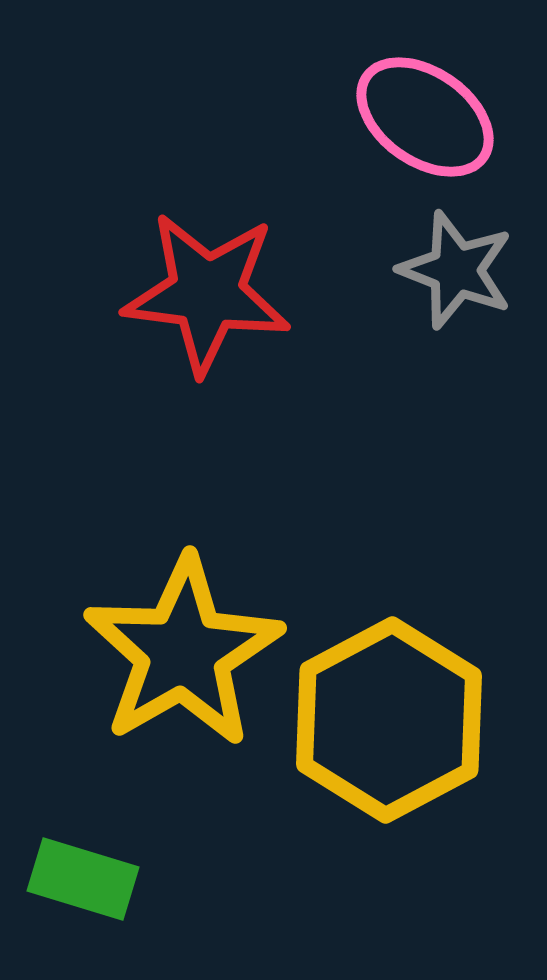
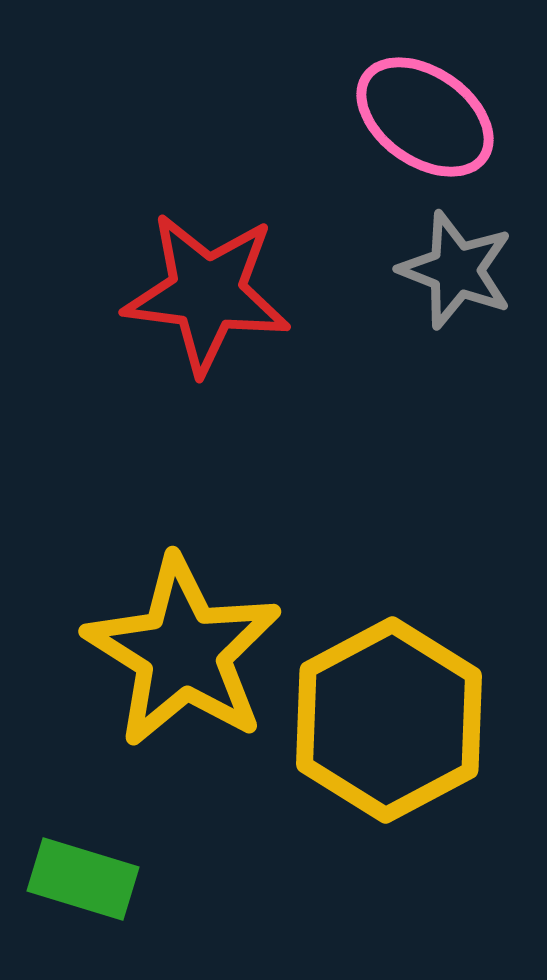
yellow star: rotated 10 degrees counterclockwise
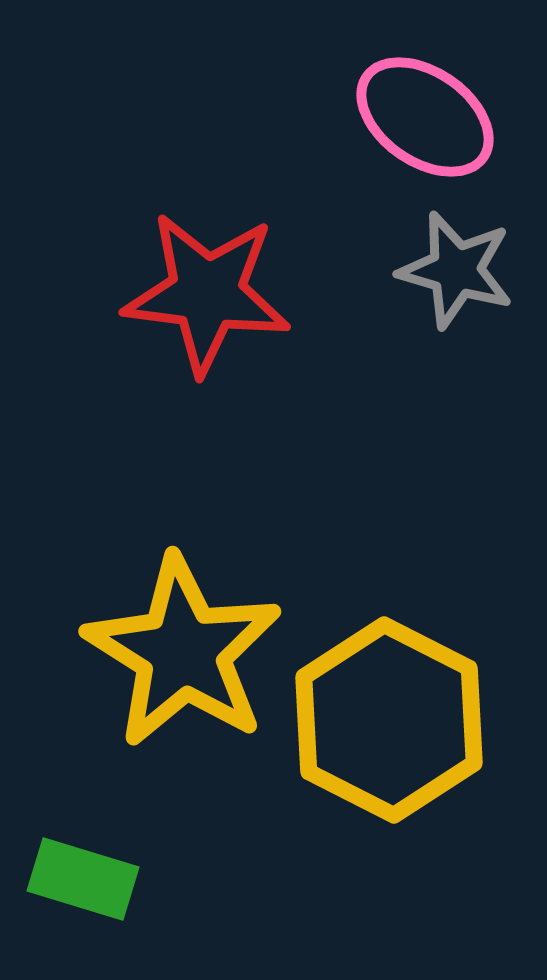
gray star: rotated 5 degrees counterclockwise
yellow hexagon: rotated 5 degrees counterclockwise
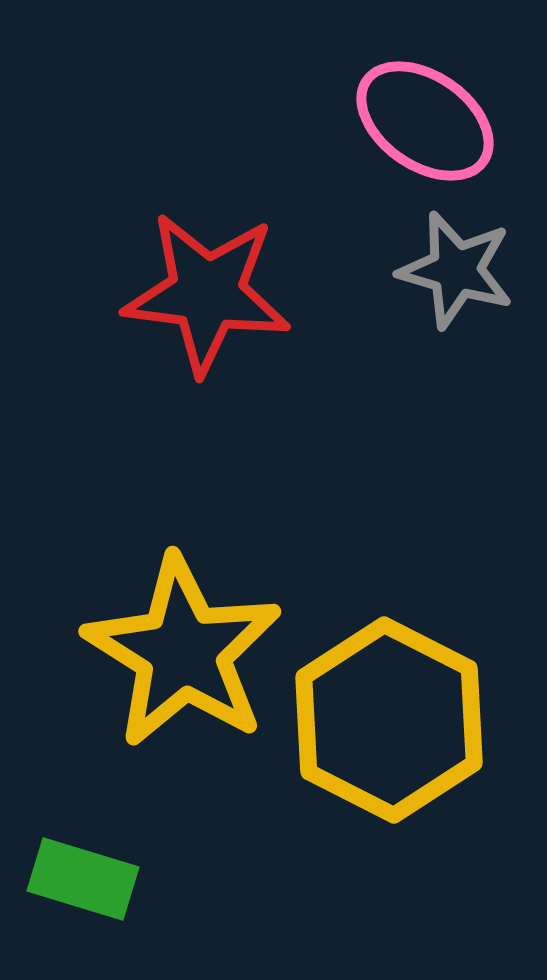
pink ellipse: moved 4 px down
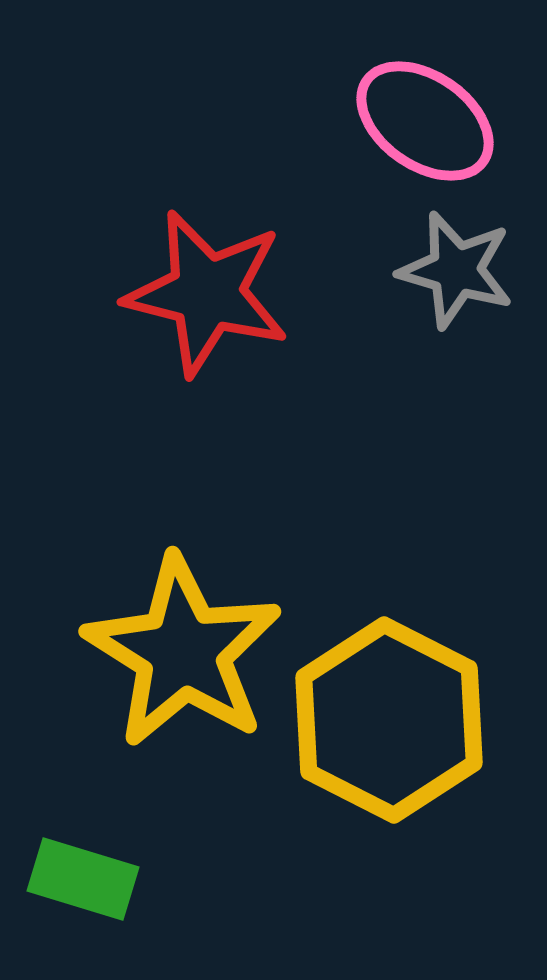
red star: rotated 7 degrees clockwise
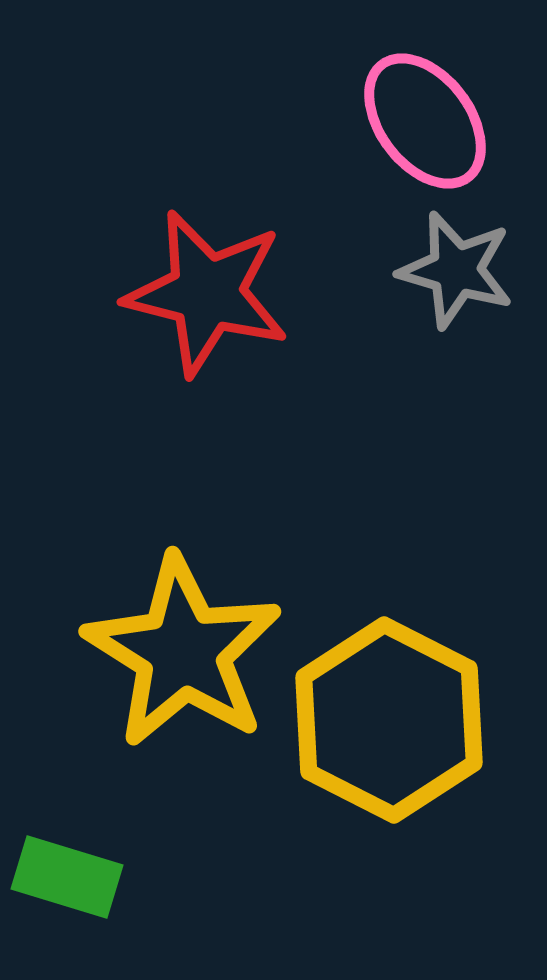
pink ellipse: rotated 18 degrees clockwise
green rectangle: moved 16 px left, 2 px up
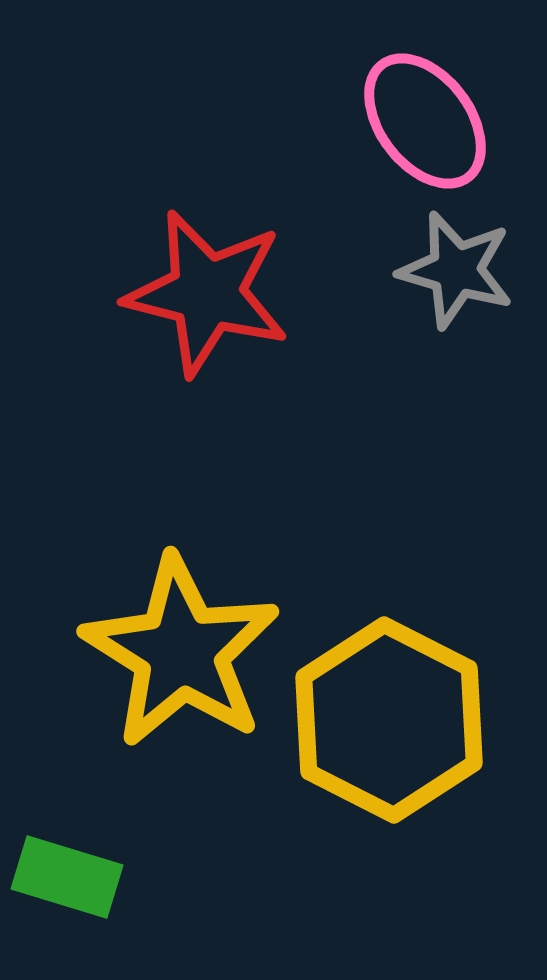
yellow star: moved 2 px left
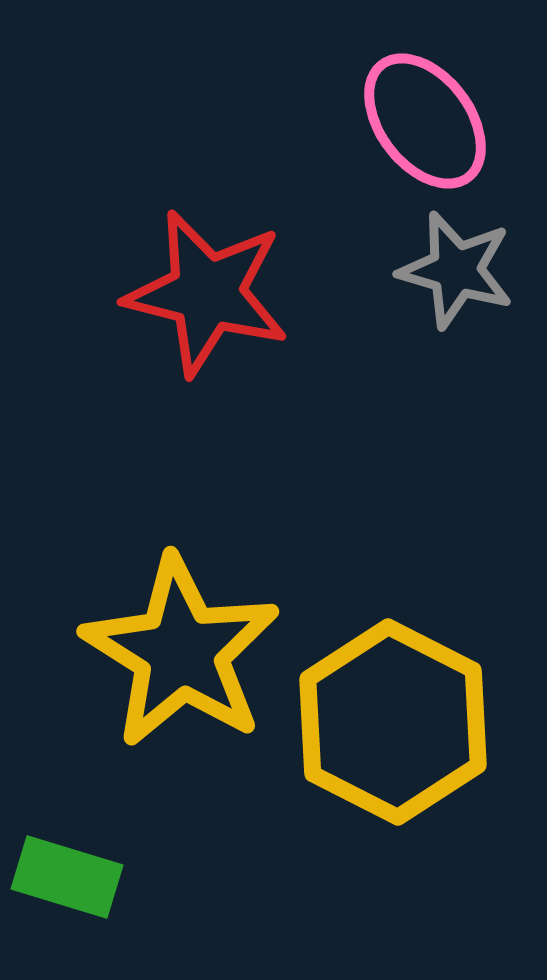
yellow hexagon: moved 4 px right, 2 px down
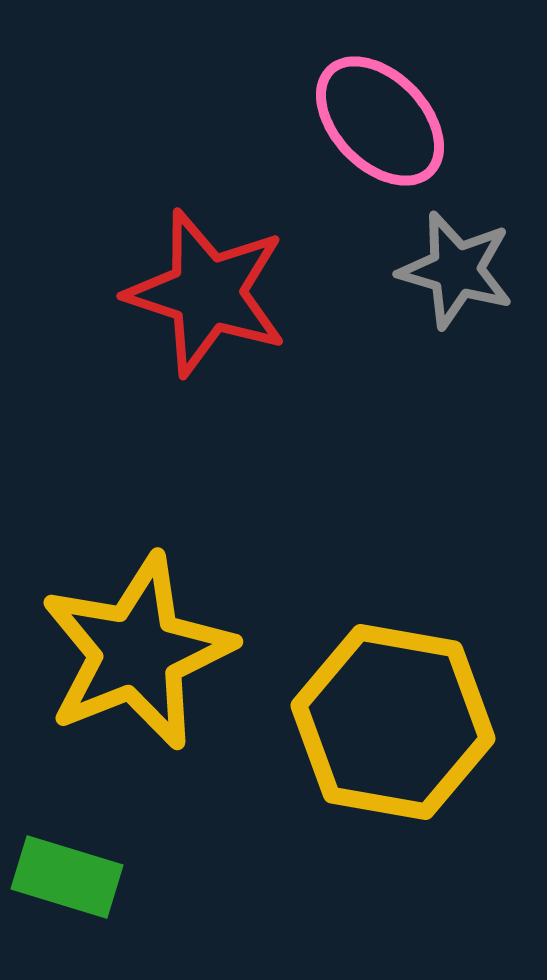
pink ellipse: moved 45 px left; rotated 7 degrees counterclockwise
red star: rotated 4 degrees clockwise
yellow star: moved 44 px left; rotated 18 degrees clockwise
yellow hexagon: rotated 17 degrees counterclockwise
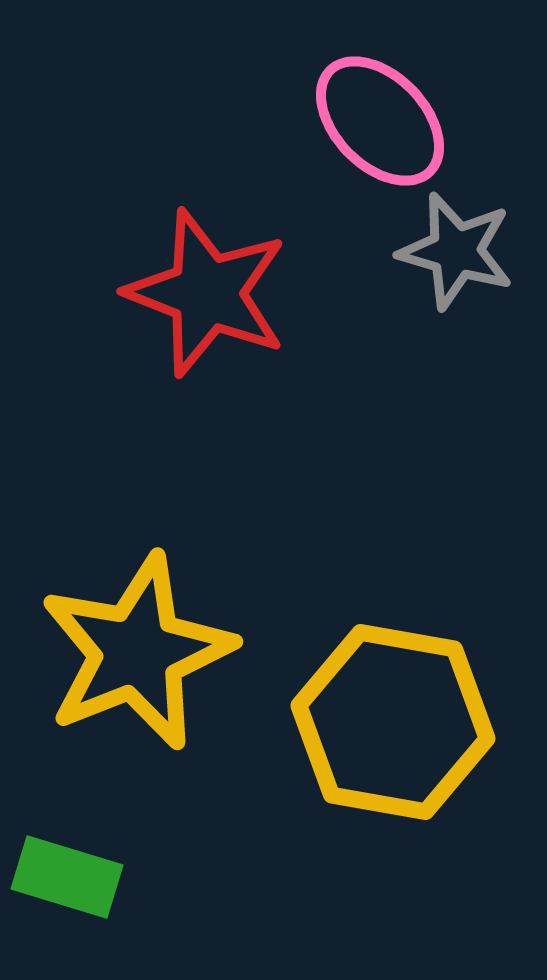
gray star: moved 19 px up
red star: rotated 3 degrees clockwise
